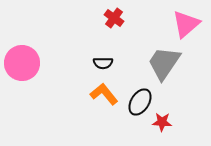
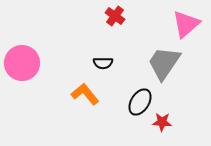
red cross: moved 1 px right, 2 px up
orange L-shape: moved 19 px left
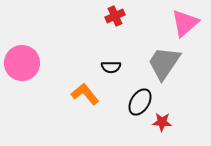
red cross: rotated 30 degrees clockwise
pink triangle: moved 1 px left, 1 px up
black semicircle: moved 8 px right, 4 px down
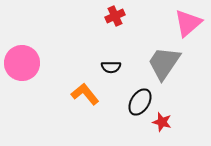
pink triangle: moved 3 px right
red star: rotated 12 degrees clockwise
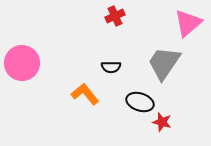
black ellipse: rotated 76 degrees clockwise
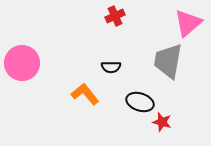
gray trapezoid: moved 4 px right, 2 px up; rotated 24 degrees counterclockwise
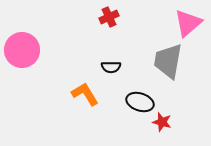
red cross: moved 6 px left, 1 px down
pink circle: moved 13 px up
orange L-shape: rotated 8 degrees clockwise
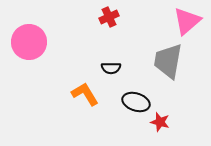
pink triangle: moved 1 px left, 2 px up
pink circle: moved 7 px right, 8 px up
black semicircle: moved 1 px down
black ellipse: moved 4 px left
red star: moved 2 px left
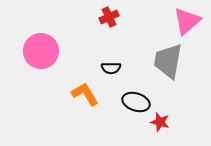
pink circle: moved 12 px right, 9 px down
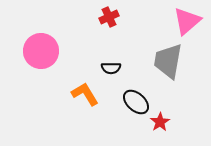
black ellipse: rotated 24 degrees clockwise
red star: rotated 24 degrees clockwise
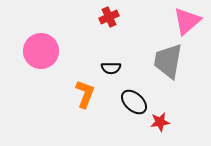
orange L-shape: rotated 52 degrees clockwise
black ellipse: moved 2 px left
red star: rotated 24 degrees clockwise
